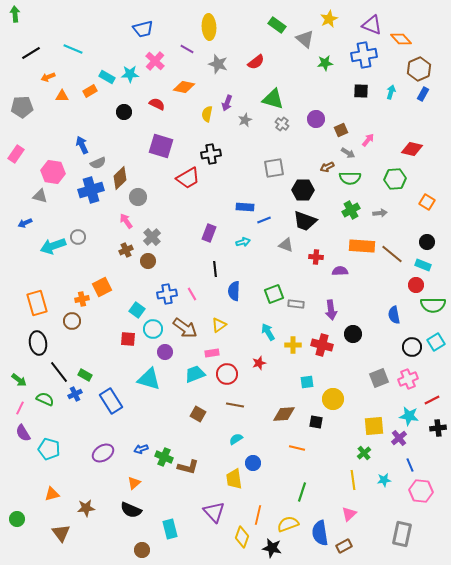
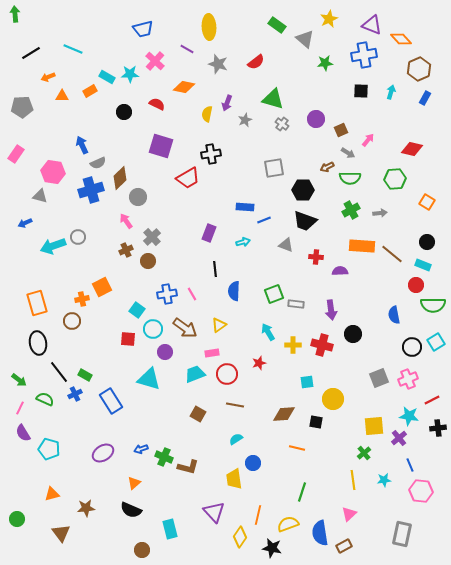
blue rectangle at (423, 94): moved 2 px right, 4 px down
yellow diamond at (242, 537): moved 2 px left; rotated 15 degrees clockwise
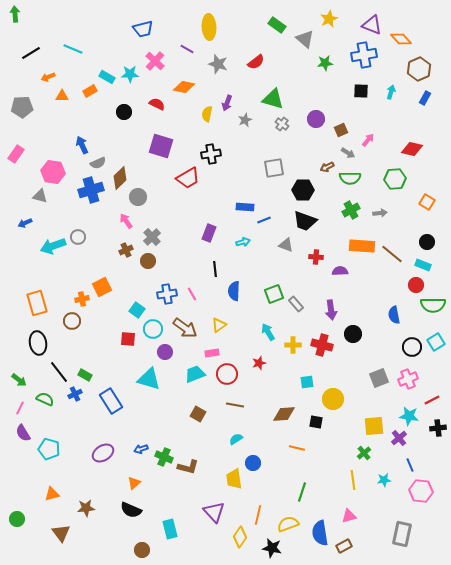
gray rectangle at (296, 304): rotated 42 degrees clockwise
pink triangle at (349, 514): moved 2 px down; rotated 28 degrees clockwise
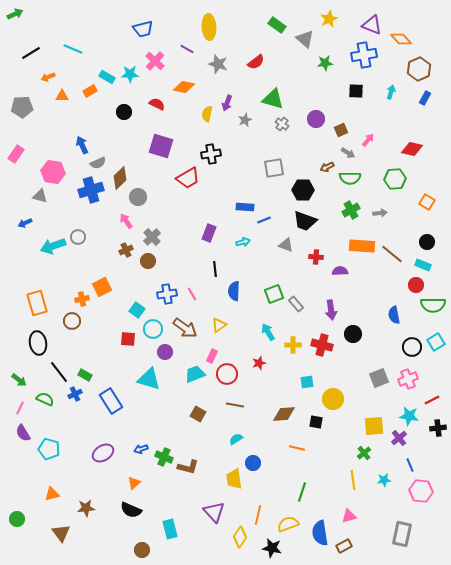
green arrow at (15, 14): rotated 70 degrees clockwise
black square at (361, 91): moved 5 px left
pink rectangle at (212, 353): moved 3 px down; rotated 56 degrees counterclockwise
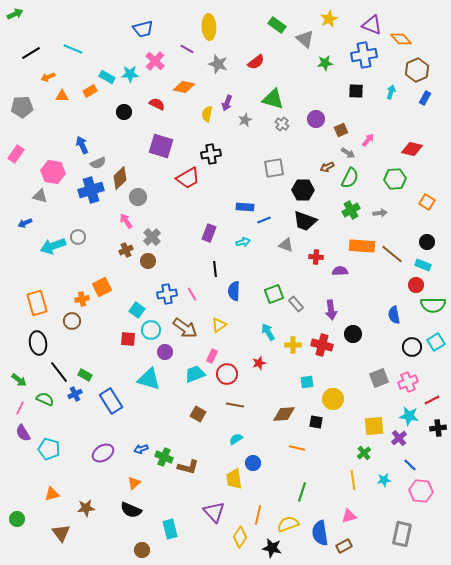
brown hexagon at (419, 69): moved 2 px left, 1 px down
green semicircle at (350, 178): rotated 65 degrees counterclockwise
cyan circle at (153, 329): moved 2 px left, 1 px down
pink cross at (408, 379): moved 3 px down
blue line at (410, 465): rotated 24 degrees counterclockwise
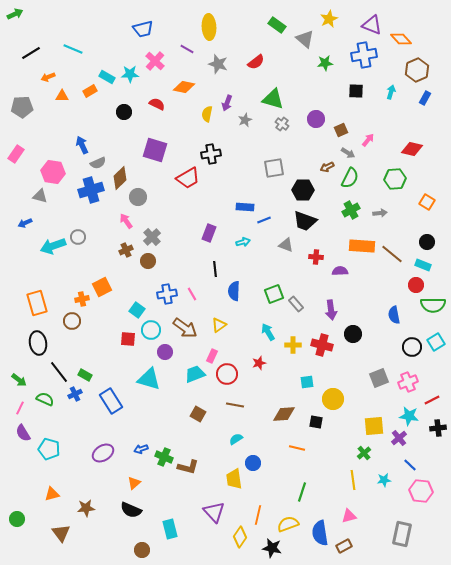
purple square at (161, 146): moved 6 px left, 4 px down
